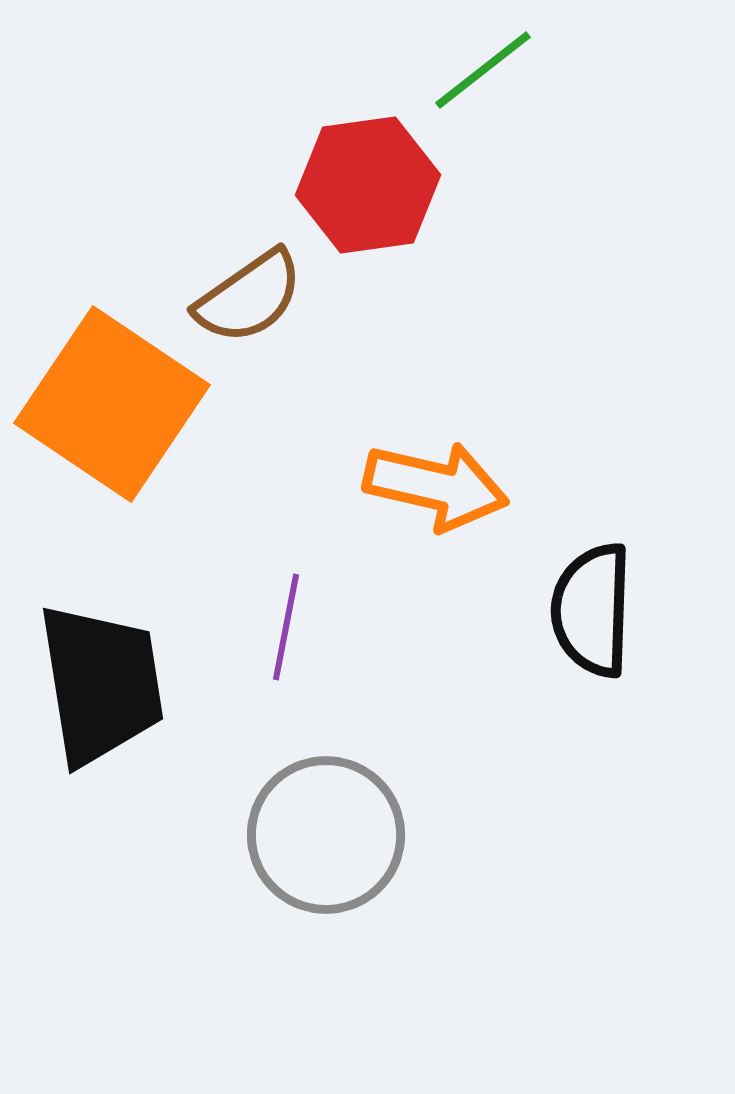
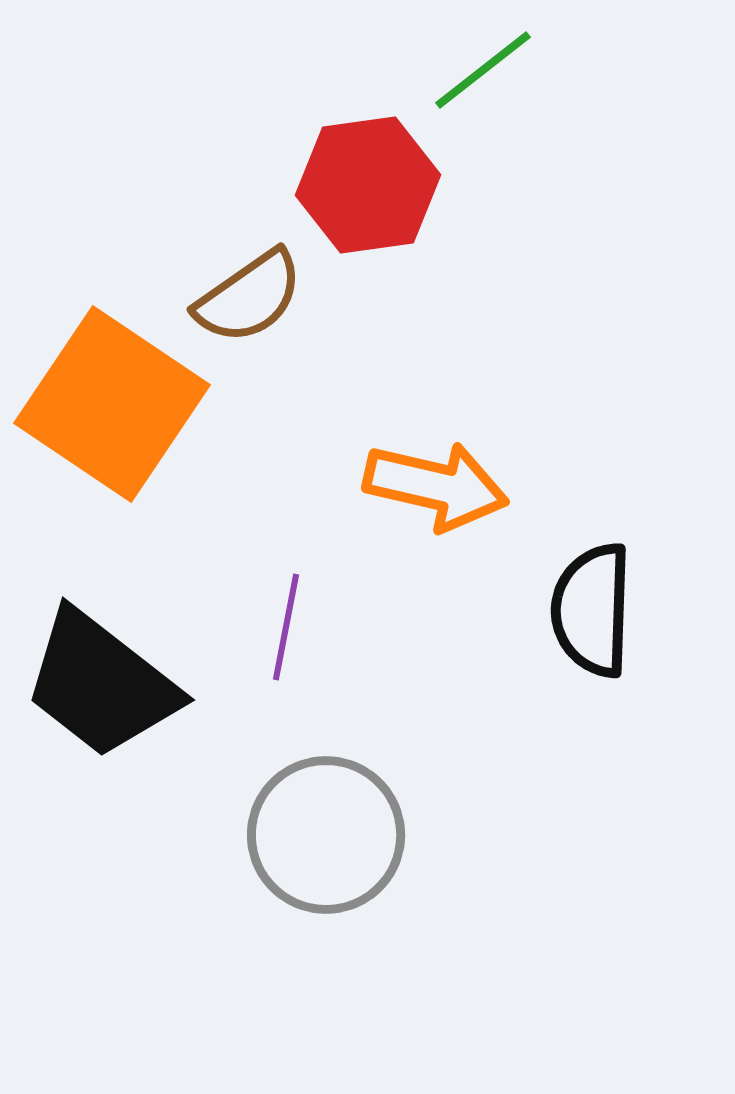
black trapezoid: rotated 137 degrees clockwise
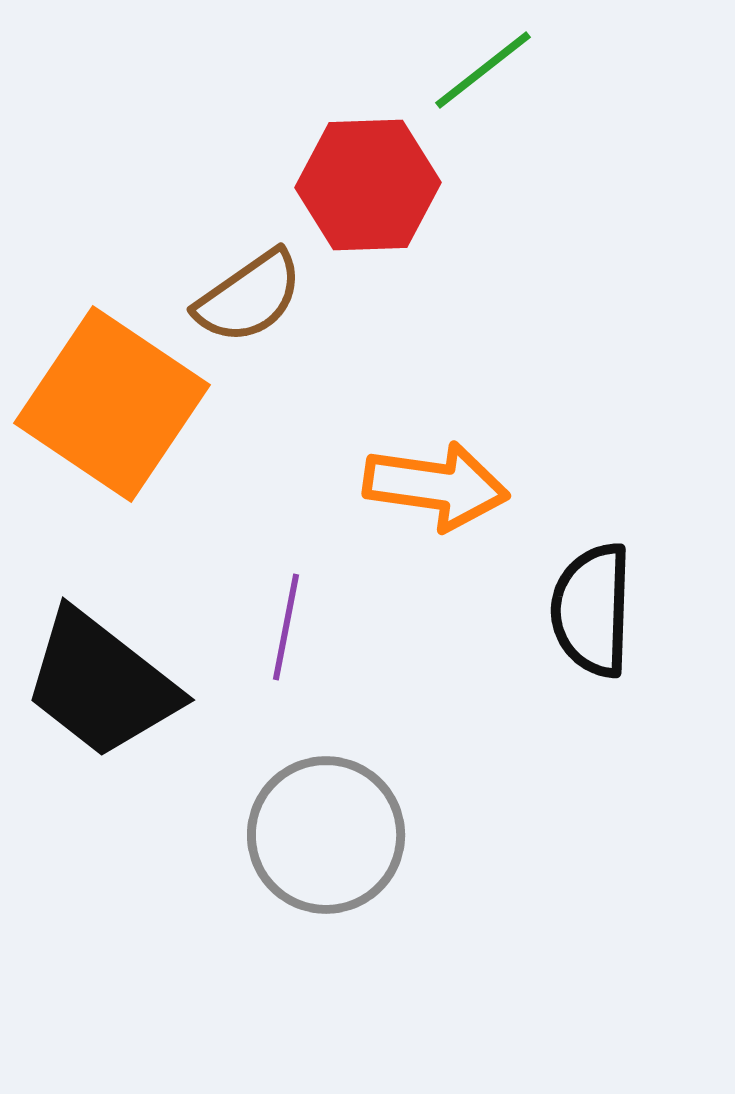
red hexagon: rotated 6 degrees clockwise
orange arrow: rotated 5 degrees counterclockwise
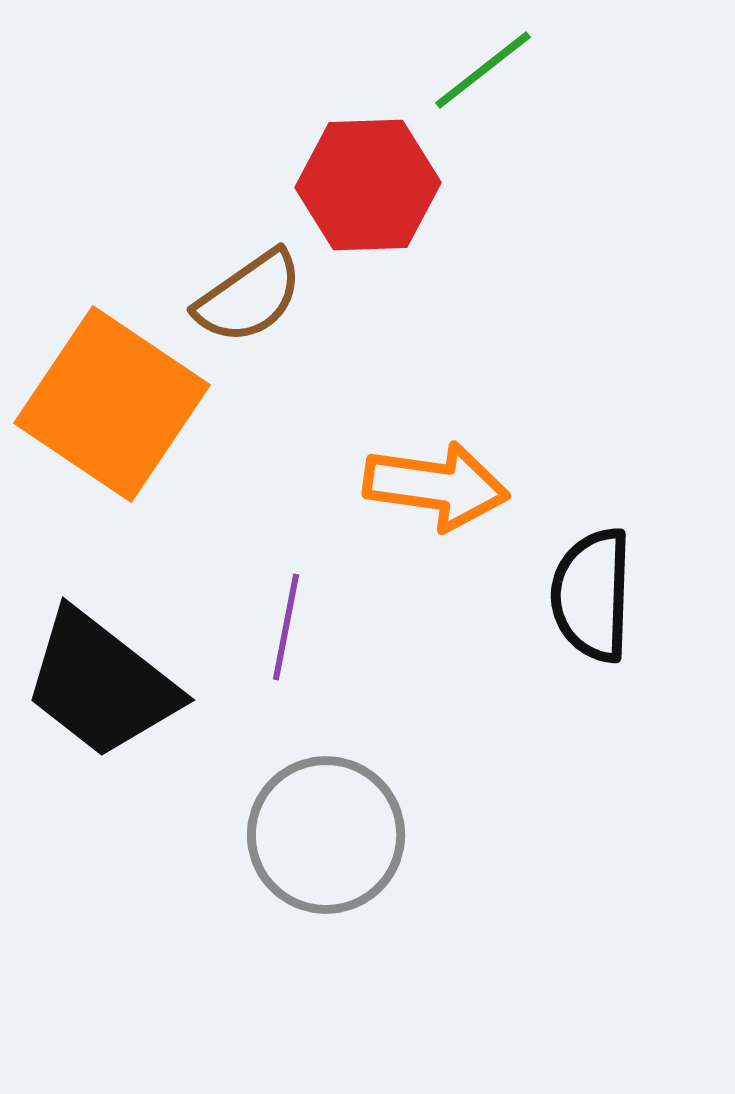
black semicircle: moved 15 px up
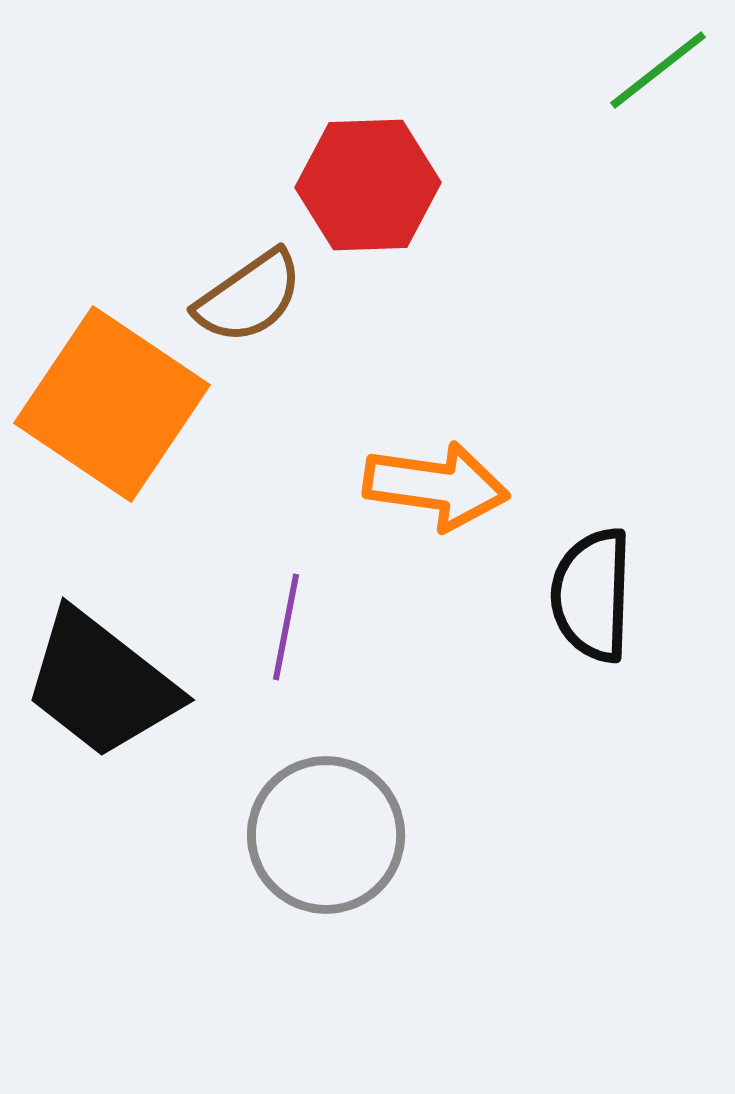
green line: moved 175 px right
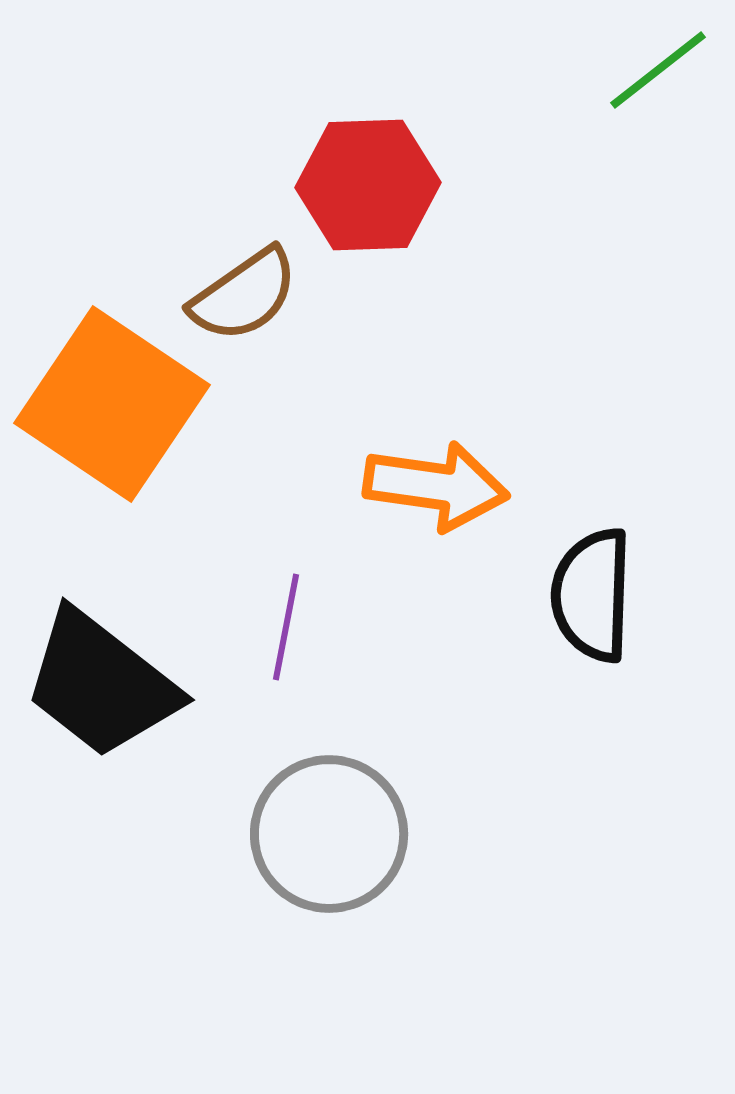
brown semicircle: moved 5 px left, 2 px up
gray circle: moved 3 px right, 1 px up
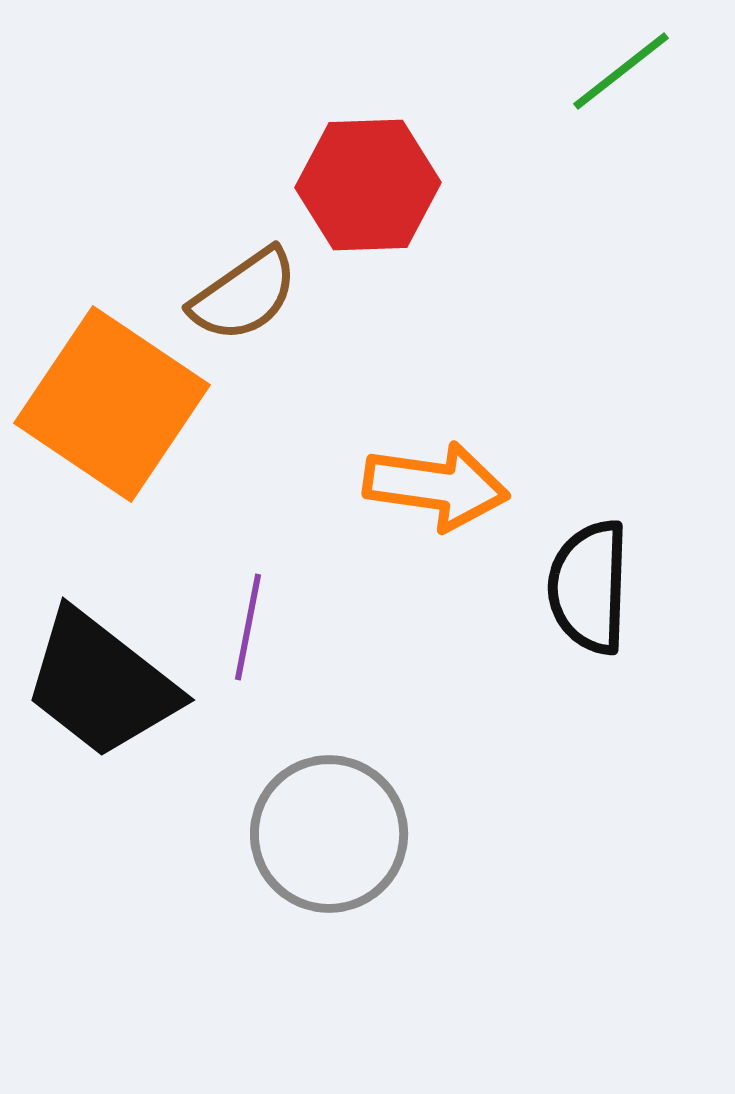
green line: moved 37 px left, 1 px down
black semicircle: moved 3 px left, 8 px up
purple line: moved 38 px left
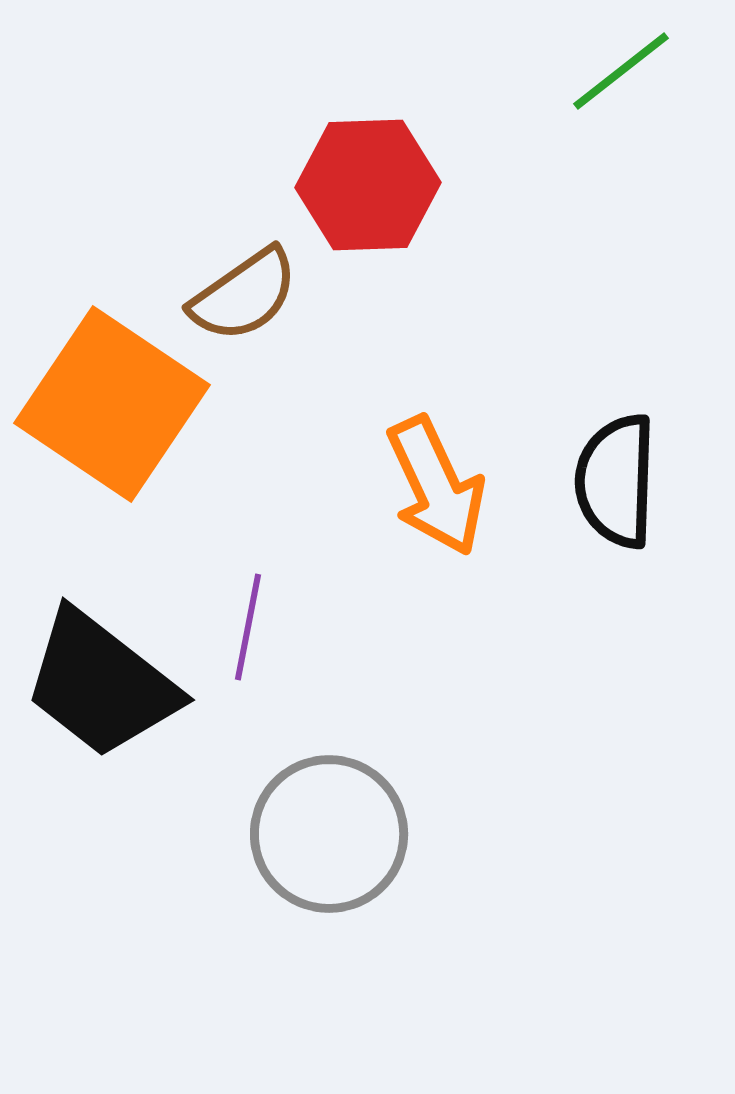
orange arrow: rotated 57 degrees clockwise
black semicircle: moved 27 px right, 106 px up
